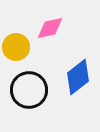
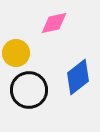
pink diamond: moved 4 px right, 5 px up
yellow circle: moved 6 px down
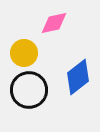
yellow circle: moved 8 px right
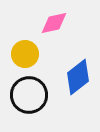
yellow circle: moved 1 px right, 1 px down
black circle: moved 5 px down
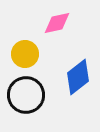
pink diamond: moved 3 px right
black circle: moved 3 px left
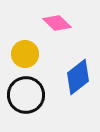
pink diamond: rotated 56 degrees clockwise
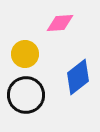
pink diamond: moved 3 px right; rotated 48 degrees counterclockwise
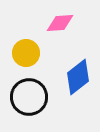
yellow circle: moved 1 px right, 1 px up
black circle: moved 3 px right, 2 px down
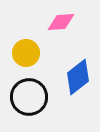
pink diamond: moved 1 px right, 1 px up
